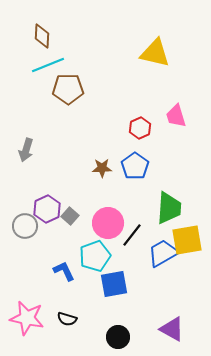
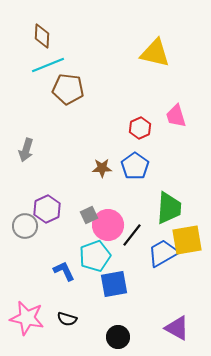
brown pentagon: rotated 8 degrees clockwise
gray square: moved 19 px right, 1 px up; rotated 24 degrees clockwise
pink circle: moved 2 px down
purple triangle: moved 5 px right, 1 px up
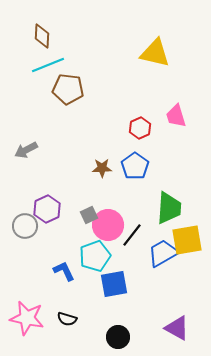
gray arrow: rotated 45 degrees clockwise
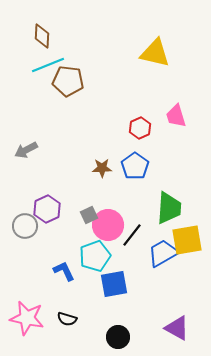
brown pentagon: moved 8 px up
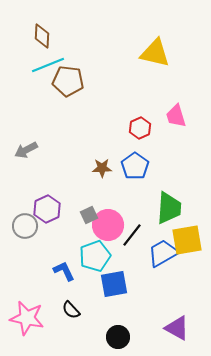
black semicircle: moved 4 px right, 9 px up; rotated 30 degrees clockwise
